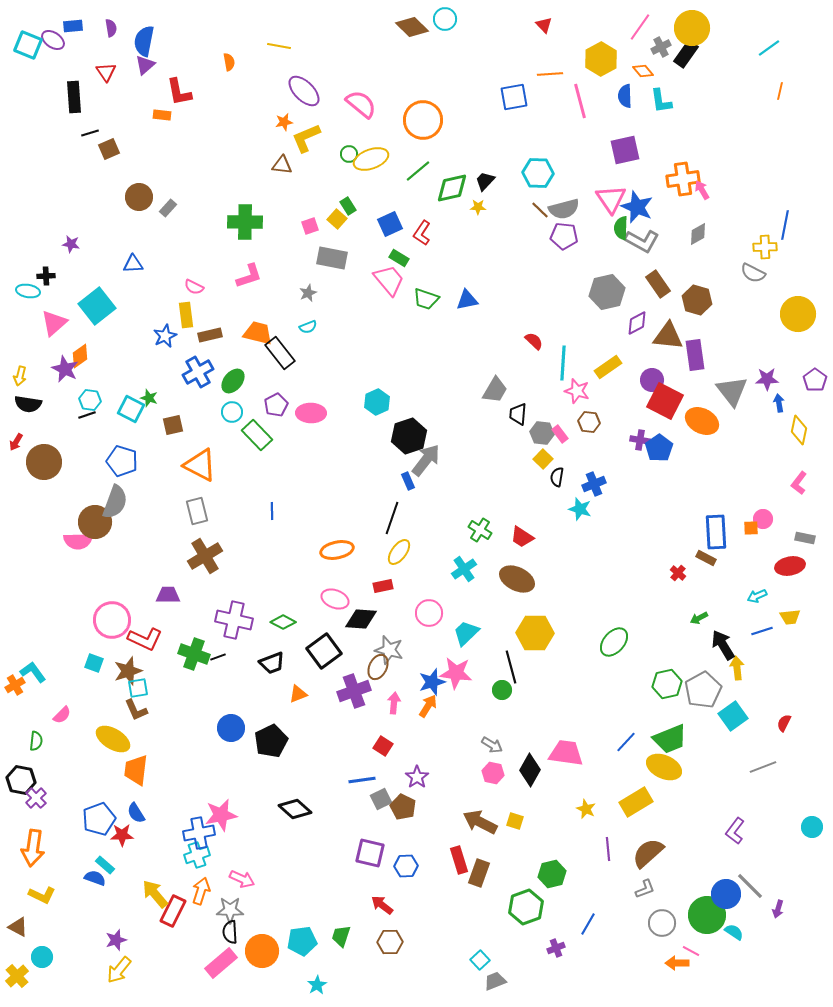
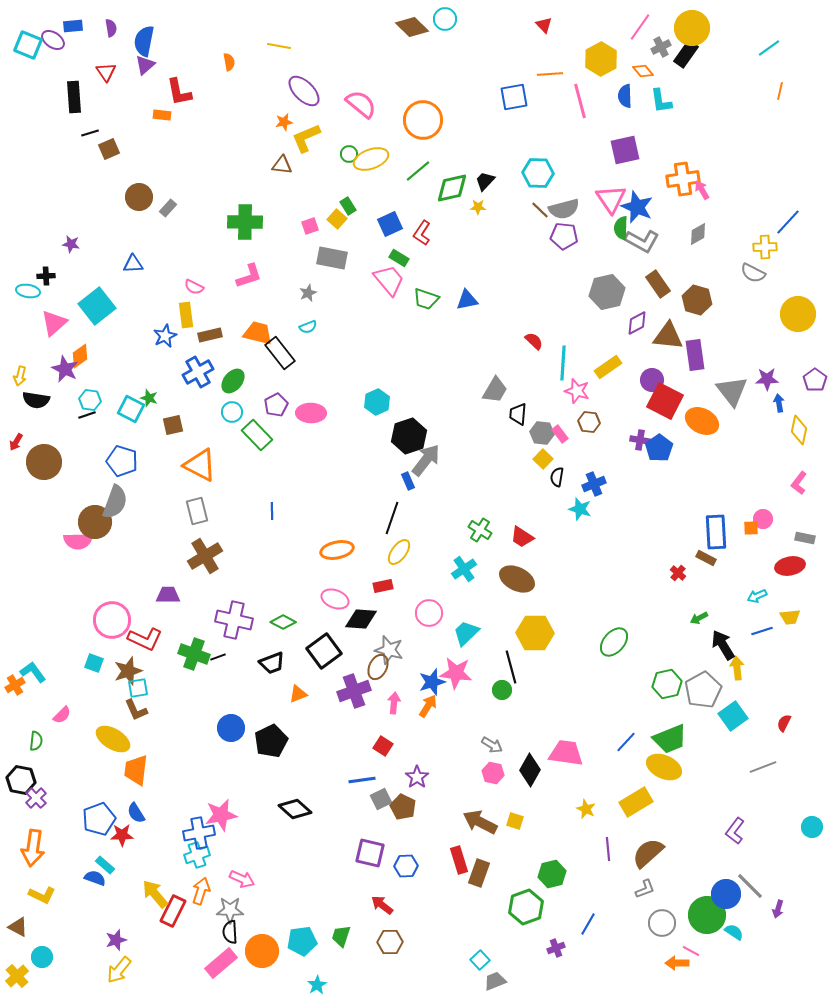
blue line at (785, 225): moved 3 px right, 3 px up; rotated 32 degrees clockwise
black semicircle at (28, 404): moved 8 px right, 4 px up
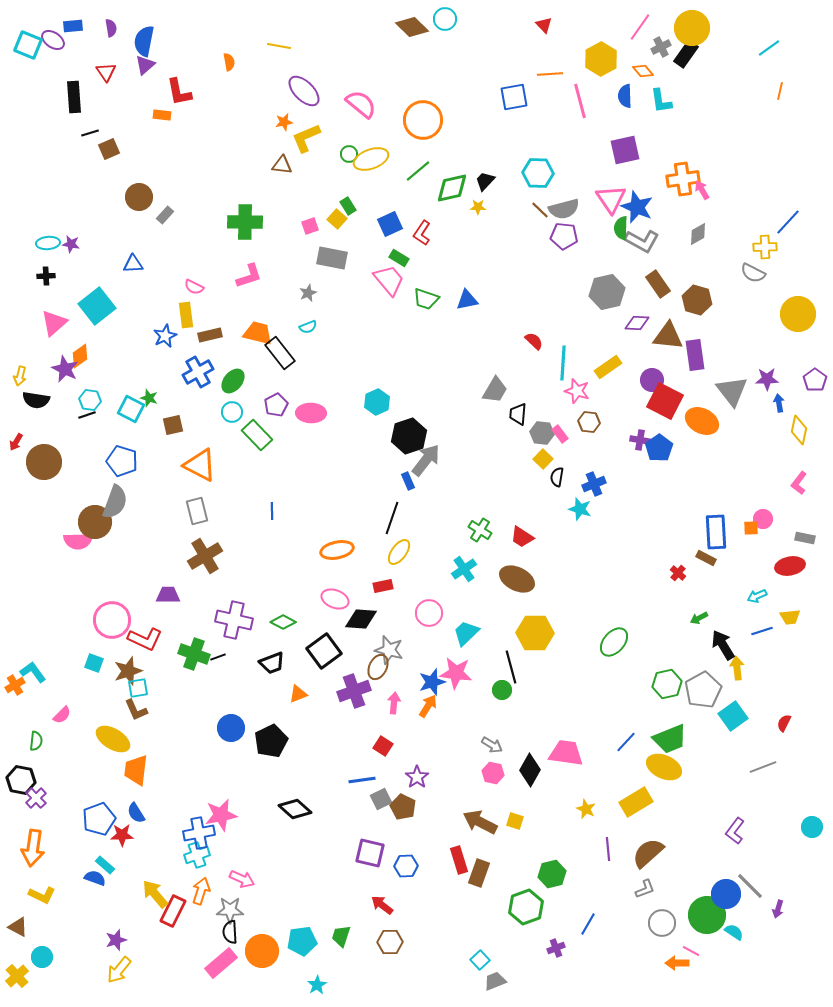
gray rectangle at (168, 208): moved 3 px left, 7 px down
cyan ellipse at (28, 291): moved 20 px right, 48 px up; rotated 15 degrees counterclockwise
purple diamond at (637, 323): rotated 30 degrees clockwise
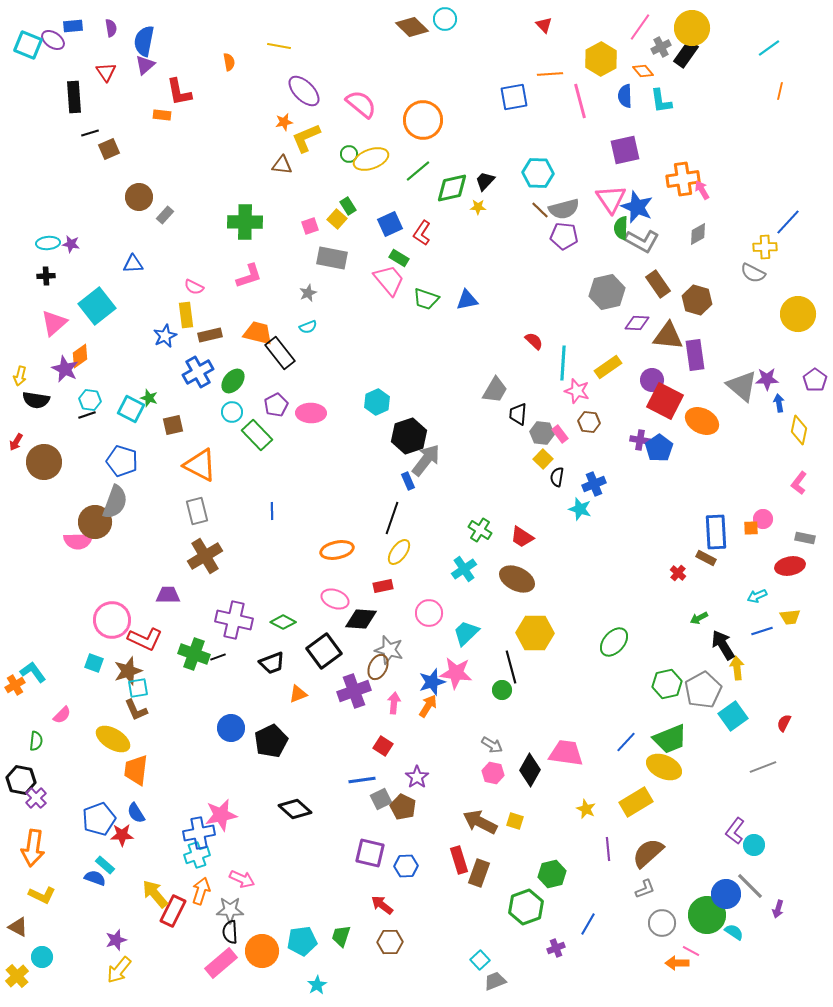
gray triangle at (732, 391): moved 10 px right, 5 px up; rotated 12 degrees counterclockwise
cyan circle at (812, 827): moved 58 px left, 18 px down
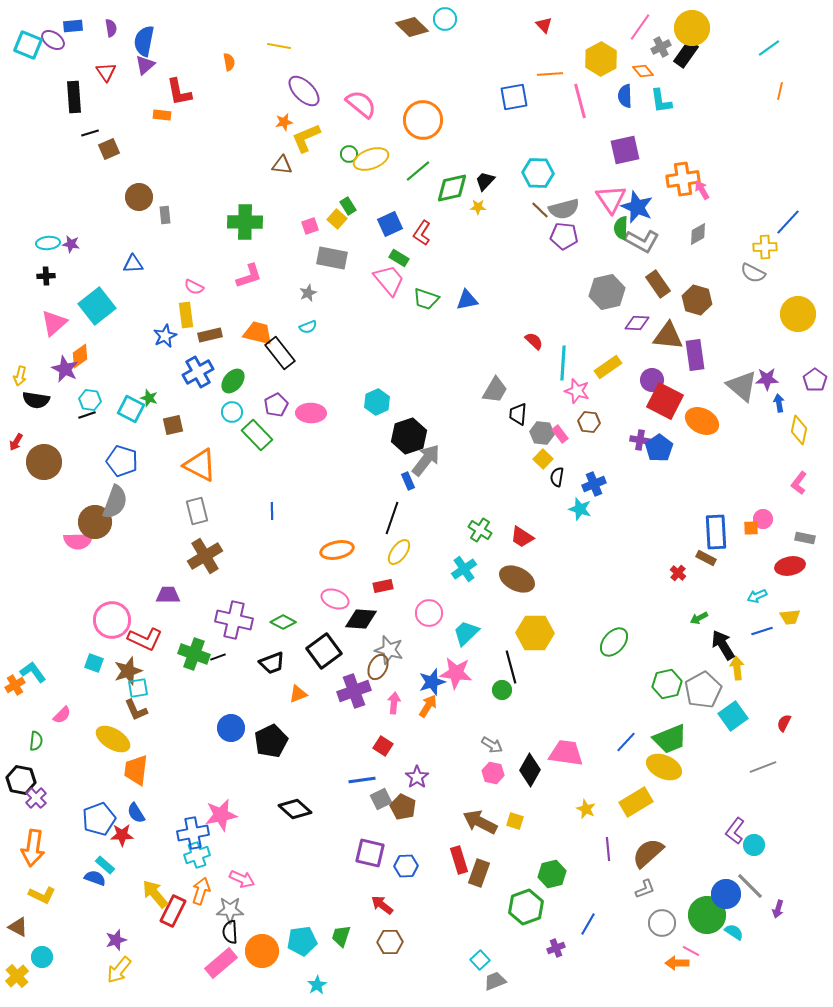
gray rectangle at (165, 215): rotated 48 degrees counterclockwise
blue cross at (199, 833): moved 6 px left
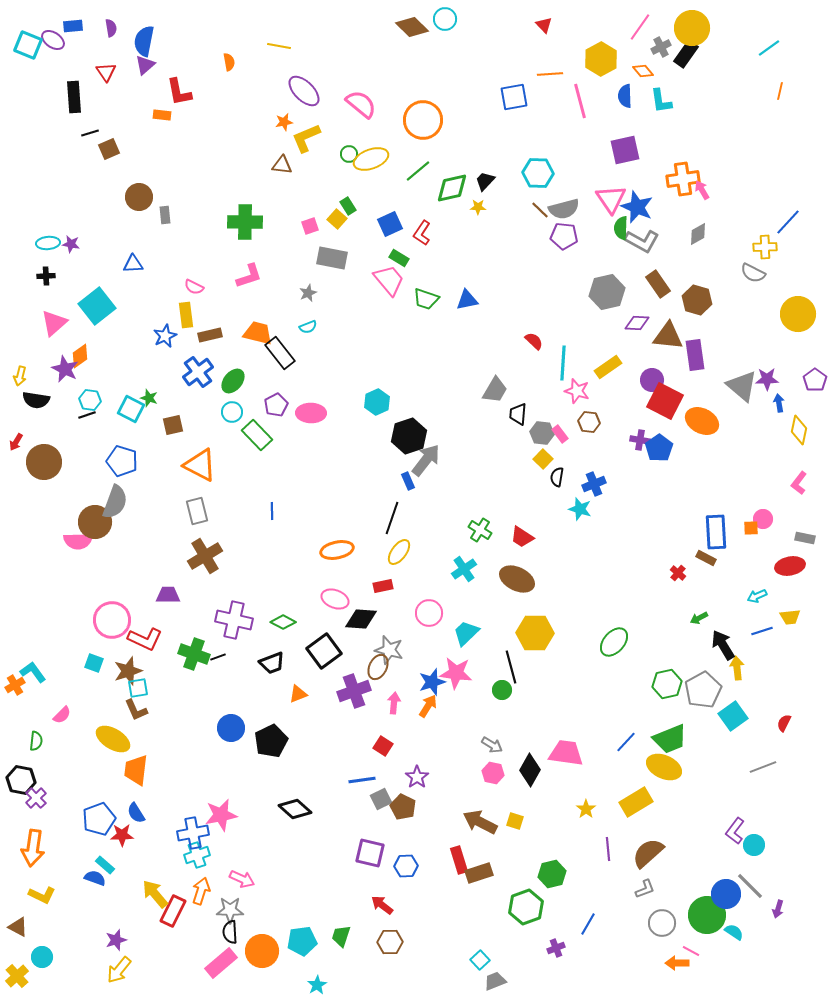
blue cross at (198, 372): rotated 8 degrees counterclockwise
yellow star at (586, 809): rotated 12 degrees clockwise
brown rectangle at (479, 873): rotated 52 degrees clockwise
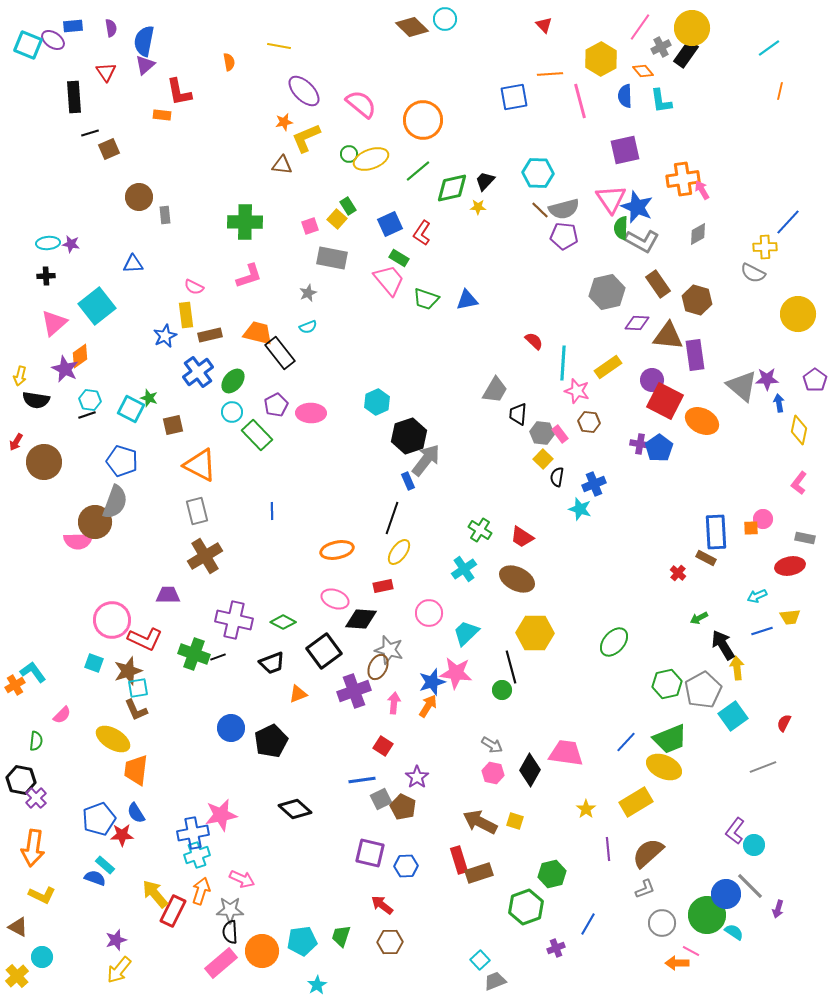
purple cross at (640, 440): moved 4 px down
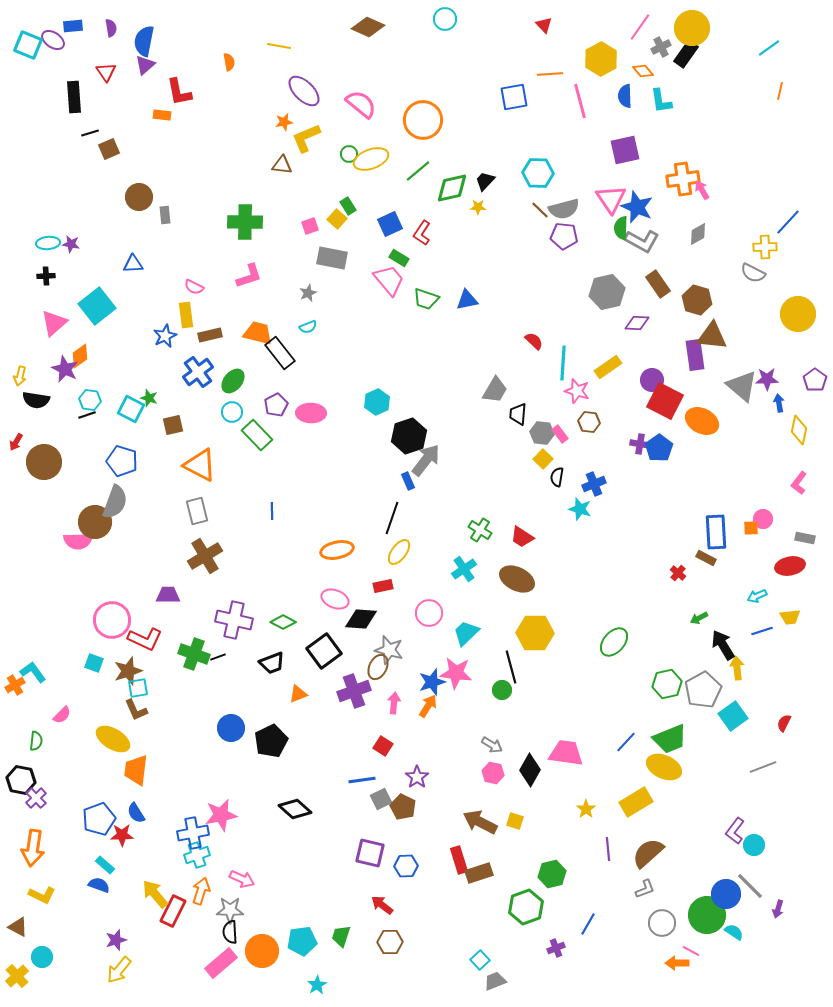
brown diamond at (412, 27): moved 44 px left; rotated 20 degrees counterclockwise
brown triangle at (668, 336): moved 44 px right
blue semicircle at (95, 878): moved 4 px right, 7 px down
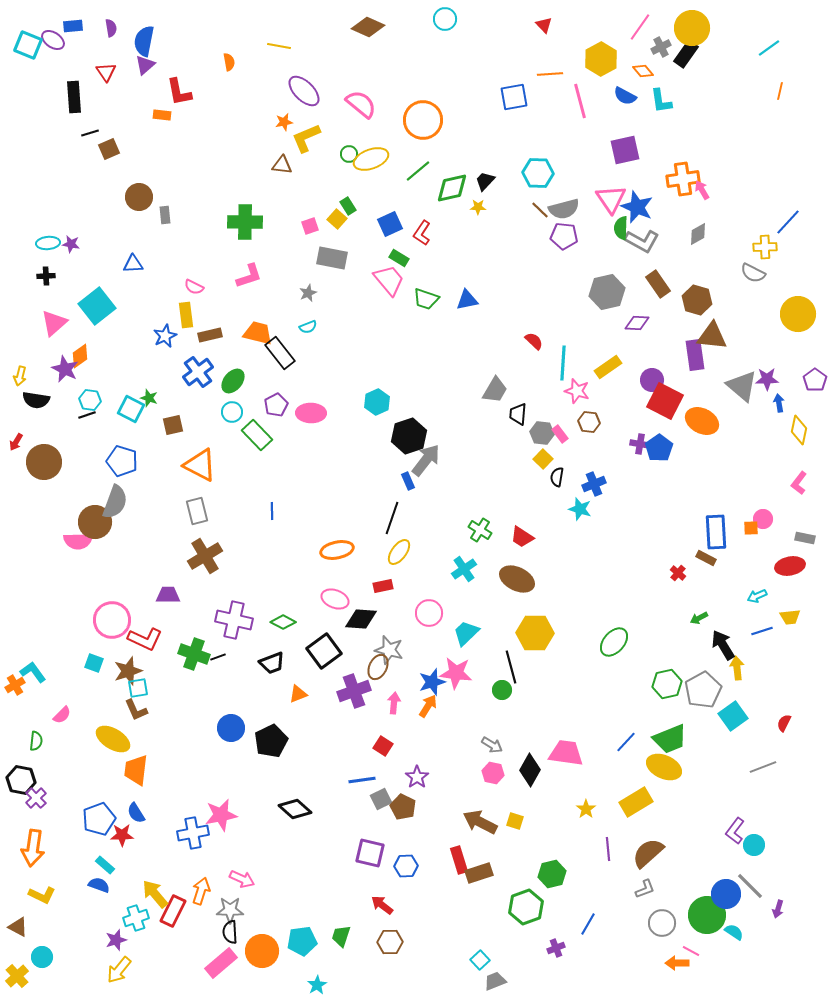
blue semicircle at (625, 96): rotated 60 degrees counterclockwise
cyan cross at (197, 855): moved 61 px left, 63 px down
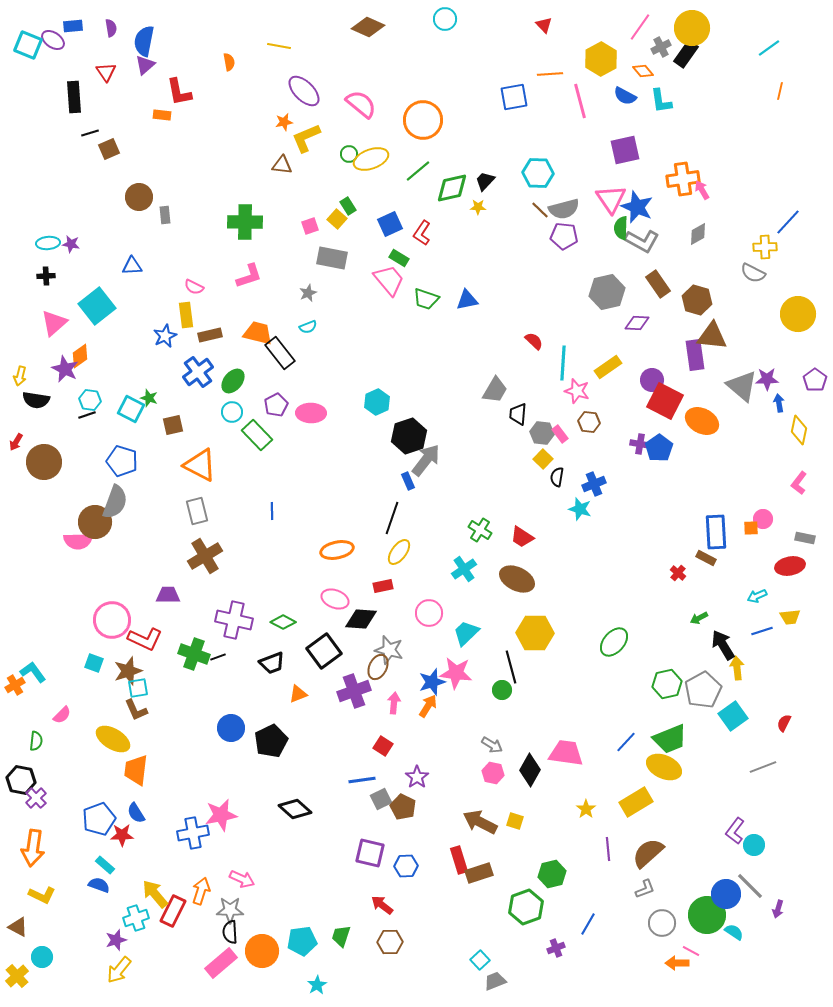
blue triangle at (133, 264): moved 1 px left, 2 px down
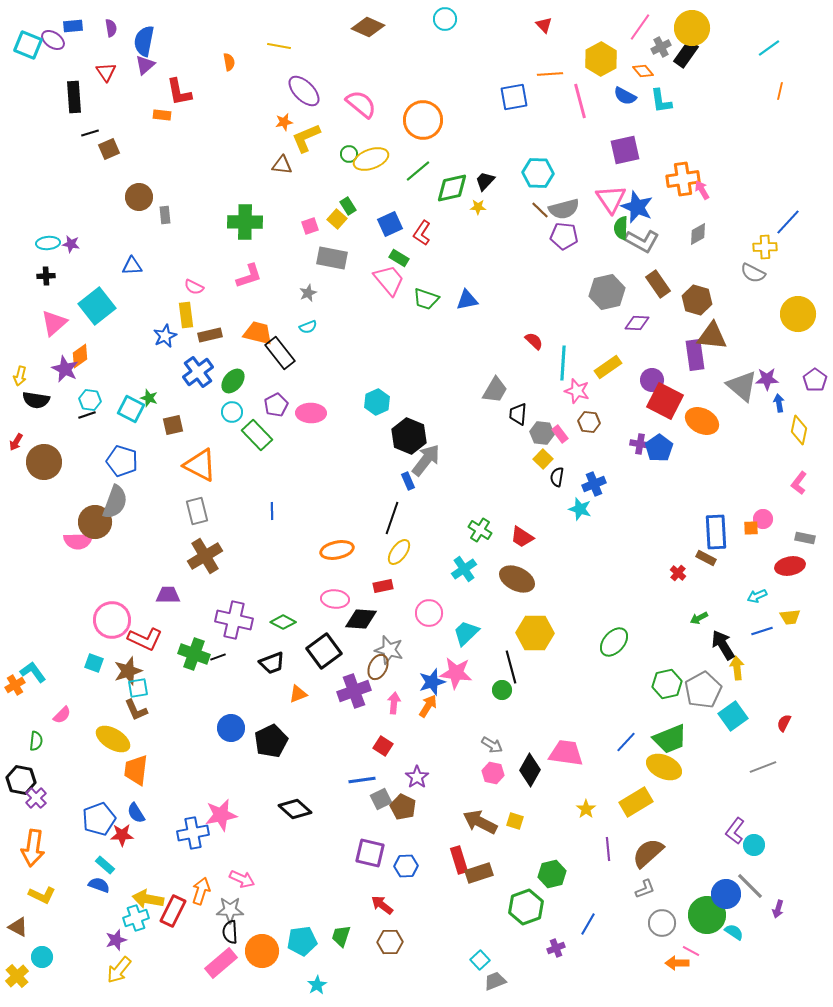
black hexagon at (409, 436): rotated 20 degrees counterclockwise
pink ellipse at (335, 599): rotated 16 degrees counterclockwise
yellow arrow at (155, 894): moved 7 px left, 5 px down; rotated 40 degrees counterclockwise
